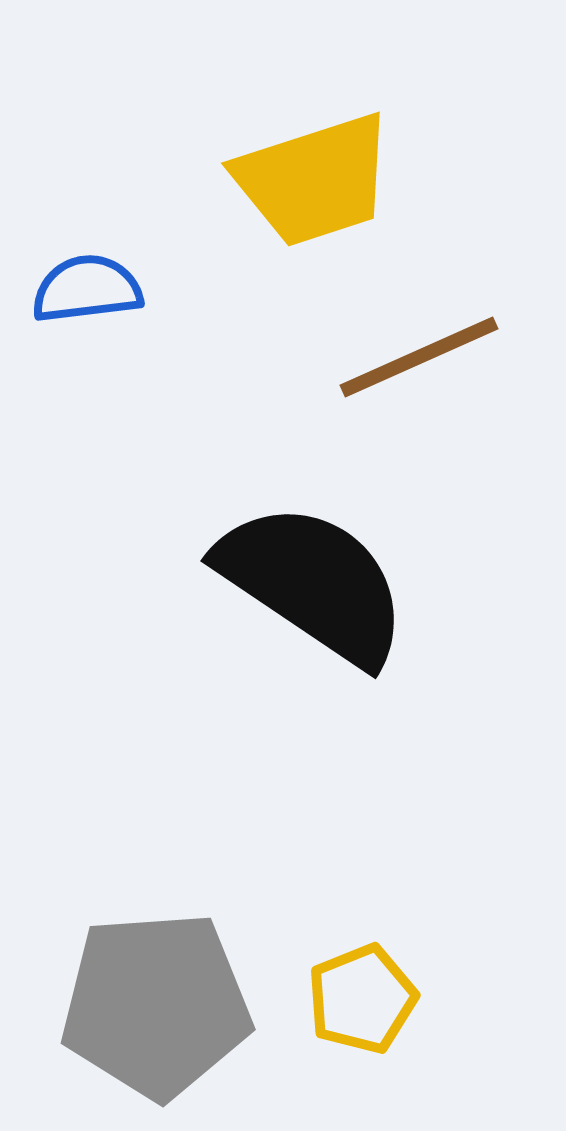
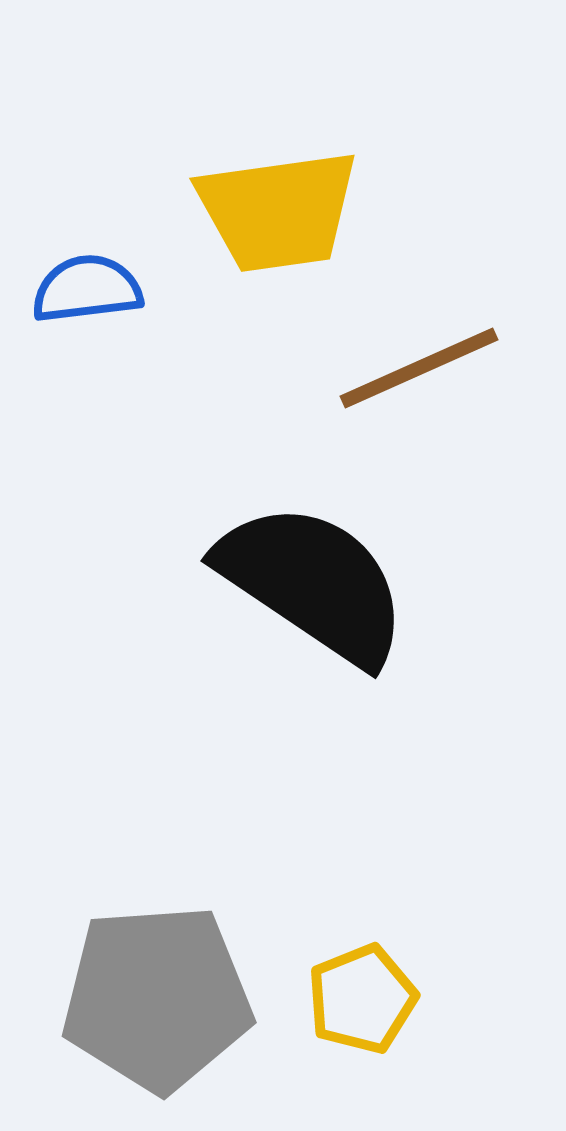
yellow trapezoid: moved 36 px left, 31 px down; rotated 10 degrees clockwise
brown line: moved 11 px down
gray pentagon: moved 1 px right, 7 px up
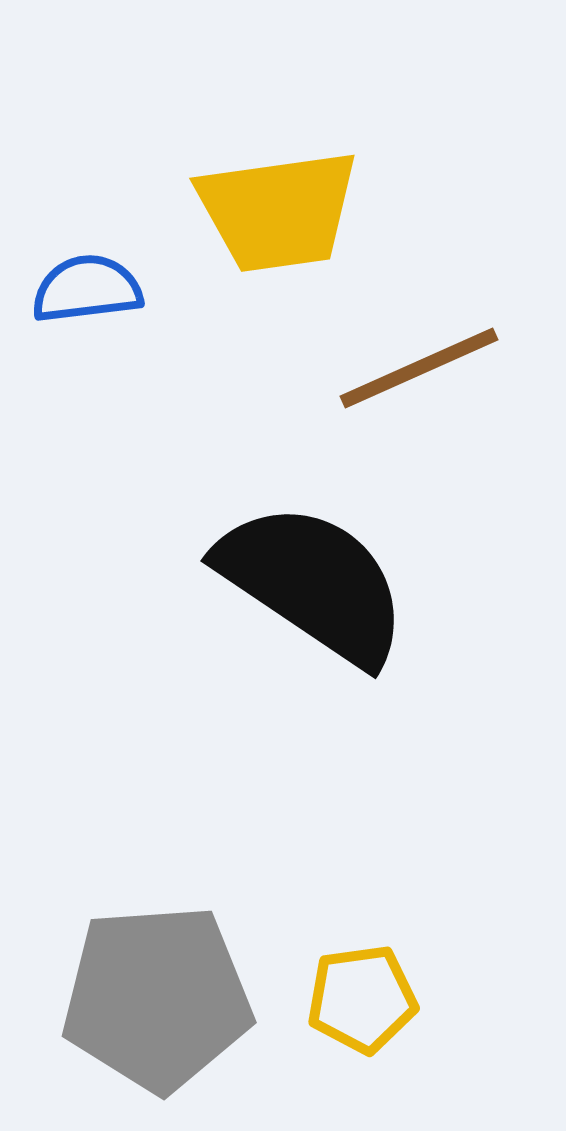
yellow pentagon: rotated 14 degrees clockwise
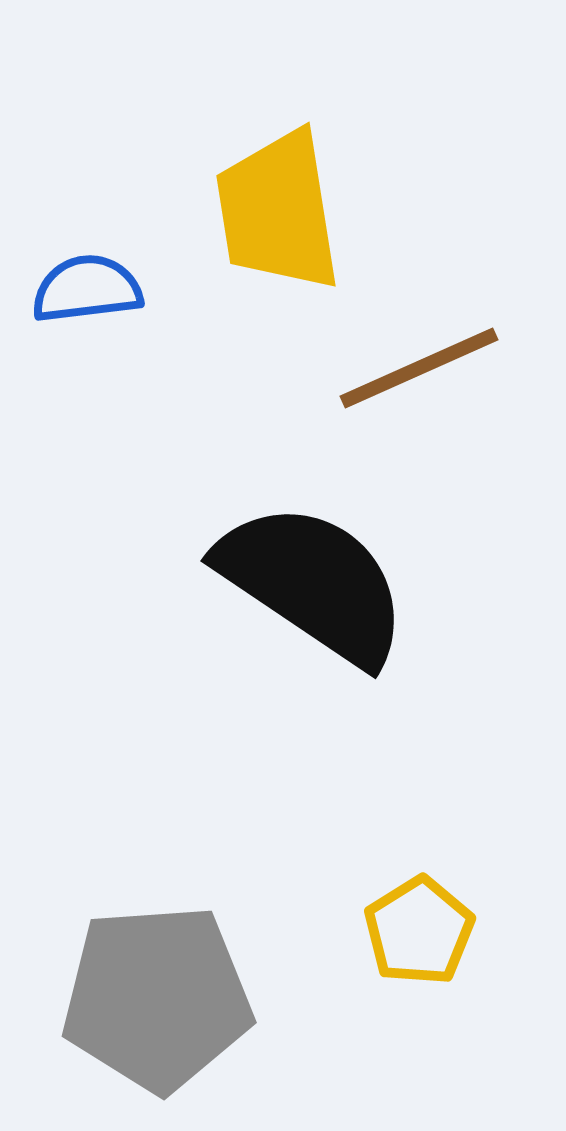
yellow trapezoid: rotated 89 degrees clockwise
yellow pentagon: moved 57 px right, 68 px up; rotated 24 degrees counterclockwise
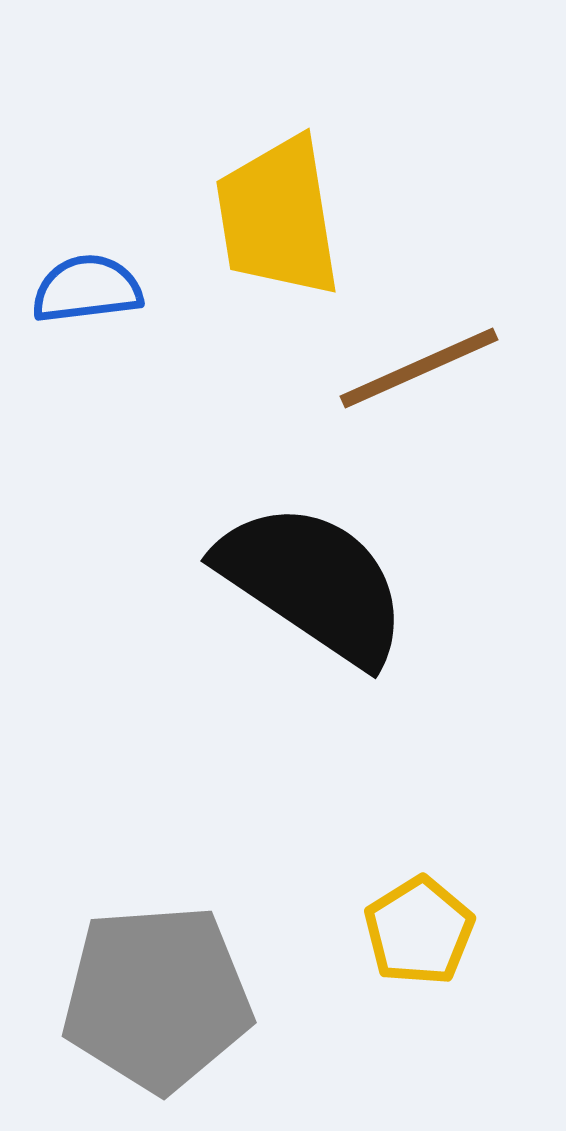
yellow trapezoid: moved 6 px down
